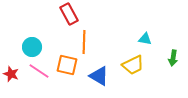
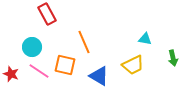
red rectangle: moved 22 px left
orange line: rotated 25 degrees counterclockwise
green arrow: rotated 21 degrees counterclockwise
orange square: moved 2 px left
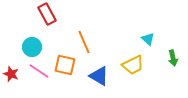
cyan triangle: moved 3 px right; rotated 32 degrees clockwise
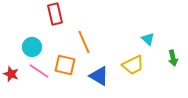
red rectangle: moved 8 px right; rotated 15 degrees clockwise
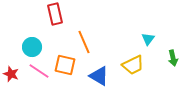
cyan triangle: rotated 24 degrees clockwise
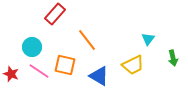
red rectangle: rotated 55 degrees clockwise
orange line: moved 3 px right, 2 px up; rotated 15 degrees counterclockwise
